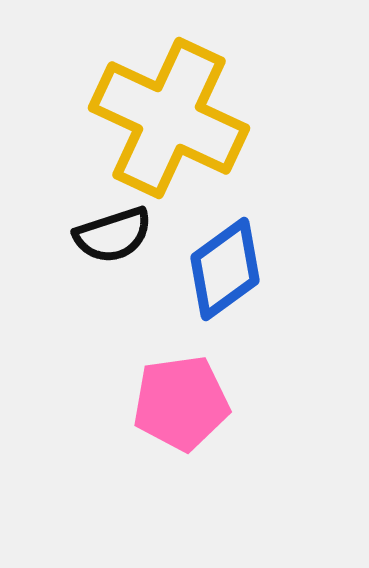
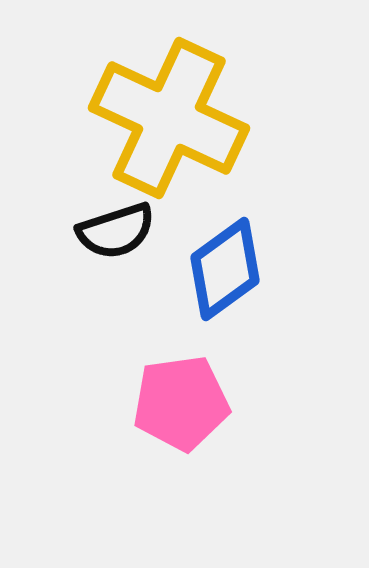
black semicircle: moved 3 px right, 4 px up
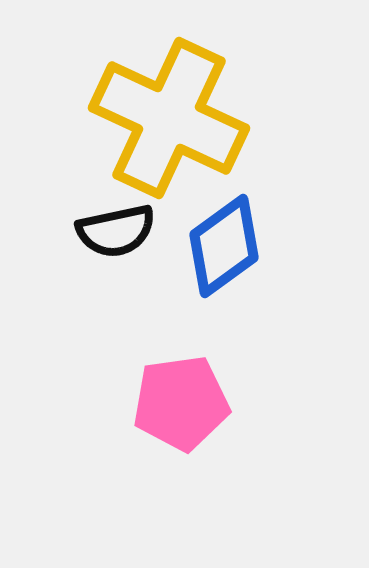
black semicircle: rotated 6 degrees clockwise
blue diamond: moved 1 px left, 23 px up
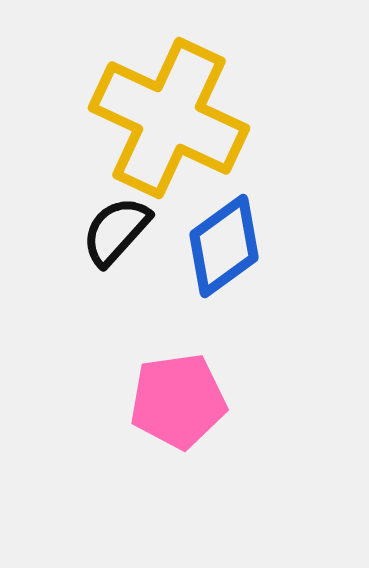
black semicircle: rotated 144 degrees clockwise
pink pentagon: moved 3 px left, 2 px up
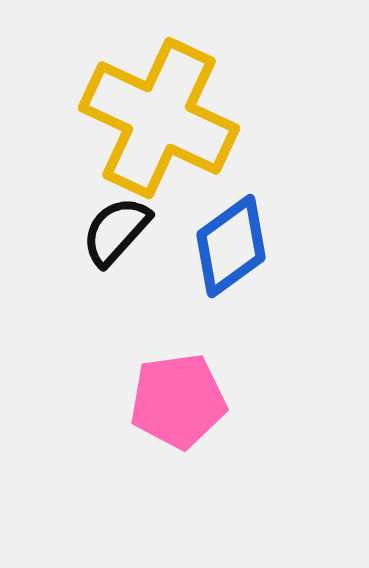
yellow cross: moved 10 px left
blue diamond: moved 7 px right
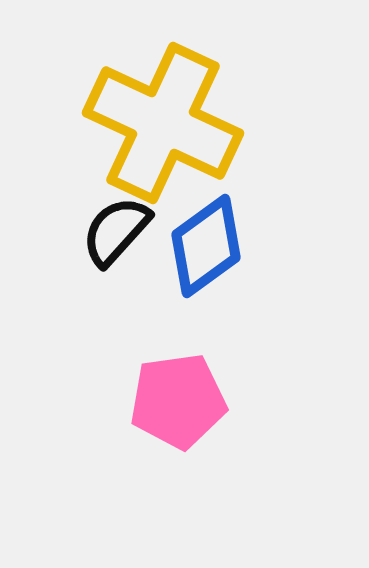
yellow cross: moved 4 px right, 5 px down
blue diamond: moved 25 px left
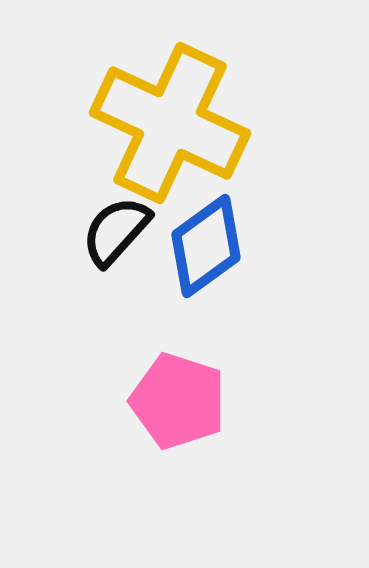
yellow cross: moved 7 px right
pink pentagon: rotated 26 degrees clockwise
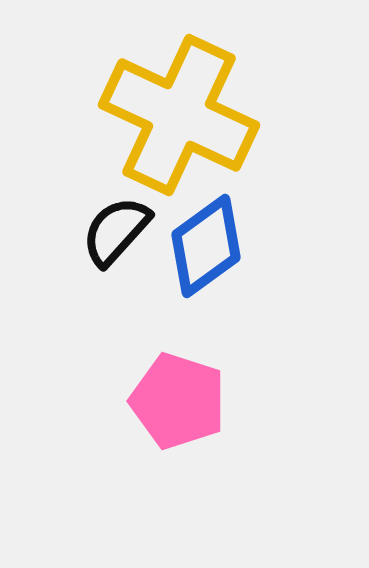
yellow cross: moved 9 px right, 8 px up
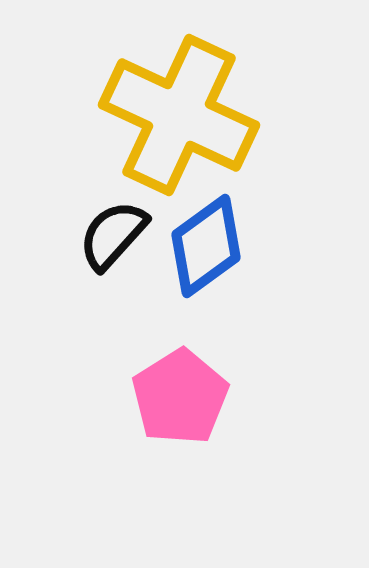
black semicircle: moved 3 px left, 4 px down
pink pentagon: moved 2 px right, 4 px up; rotated 22 degrees clockwise
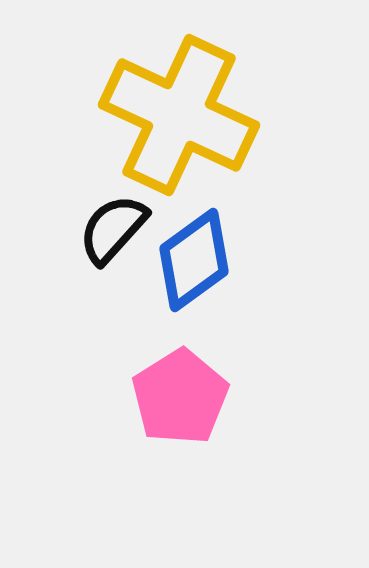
black semicircle: moved 6 px up
blue diamond: moved 12 px left, 14 px down
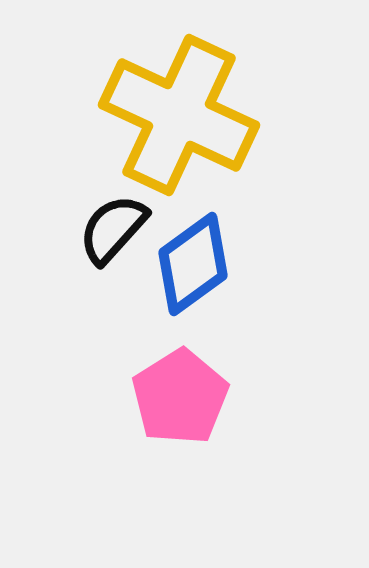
blue diamond: moved 1 px left, 4 px down
